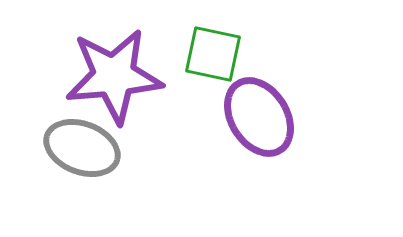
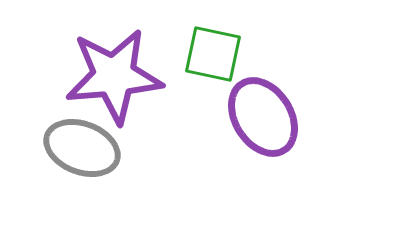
purple ellipse: moved 4 px right
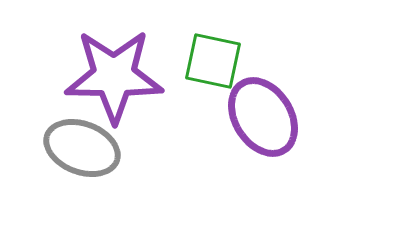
green square: moved 7 px down
purple star: rotated 6 degrees clockwise
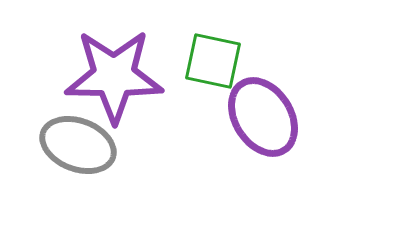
gray ellipse: moved 4 px left, 3 px up
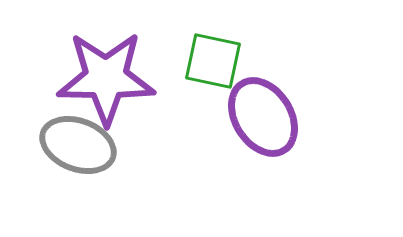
purple star: moved 8 px left, 2 px down
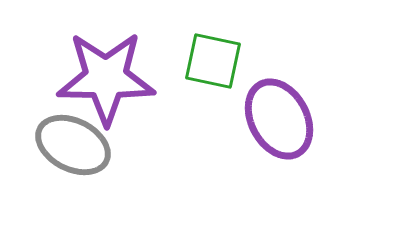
purple ellipse: moved 16 px right, 2 px down; rotated 4 degrees clockwise
gray ellipse: moved 5 px left; rotated 6 degrees clockwise
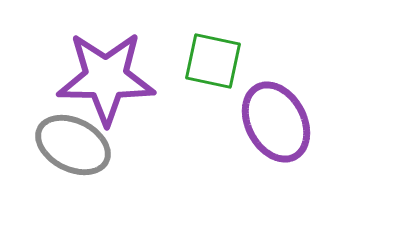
purple ellipse: moved 3 px left, 3 px down
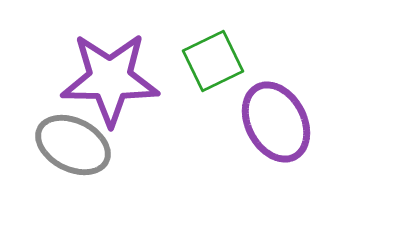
green square: rotated 38 degrees counterclockwise
purple star: moved 4 px right, 1 px down
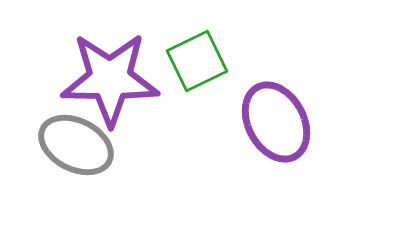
green square: moved 16 px left
gray ellipse: moved 3 px right
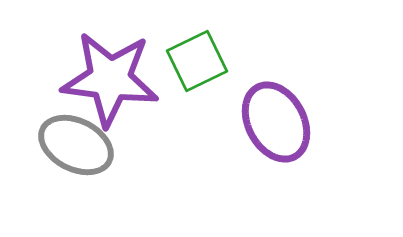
purple star: rotated 6 degrees clockwise
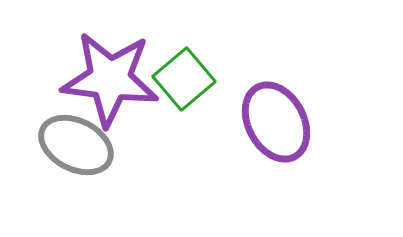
green square: moved 13 px left, 18 px down; rotated 14 degrees counterclockwise
